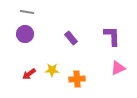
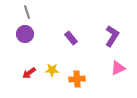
gray line: rotated 64 degrees clockwise
purple L-shape: rotated 35 degrees clockwise
red arrow: moved 1 px up
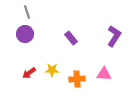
purple L-shape: moved 2 px right
pink triangle: moved 14 px left, 6 px down; rotated 28 degrees clockwise
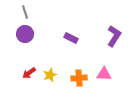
gray line: moved 2 px left
purple rectangle: rotated 24 degrees counterclockwise
yellow star: moved 2 px left, 5 px down; rotated 24 degrees counterclockwise
orange cross: moved 2 px right, 1 px up
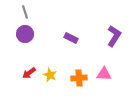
yellow star: rotated 24 degrees counterclockwise
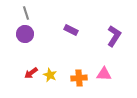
gray line: moved 1 px right, 1 px down
purple rectangle: moved 8 px up
red arrow: moved 2 px right
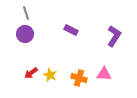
orange cross: rotated 21 degrees clockwise
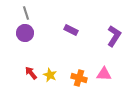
purple circle: moved 1 px up
red arrow: rotated 88 degrees clockwise
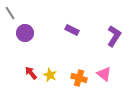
gray line: moved 16 px left; rotated 16 degrees counterclockwise
purple rectangle: moved 1 px right
pink triangle: rotated 35 degrees clockwise
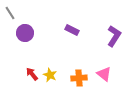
red arrow: moved 1 px right, 1 px down
orange cross: rotated 21 degrees counterclockwise
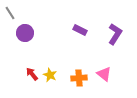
purple rectangle: moved 8 px right
purple L-shape: moved 1 px right, 2 px up
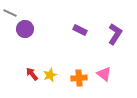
gray line: rotated 32 degrees counterclockwise
purple circle: moved 4 px up
yellow star: rotated 24 degrees clockwise
